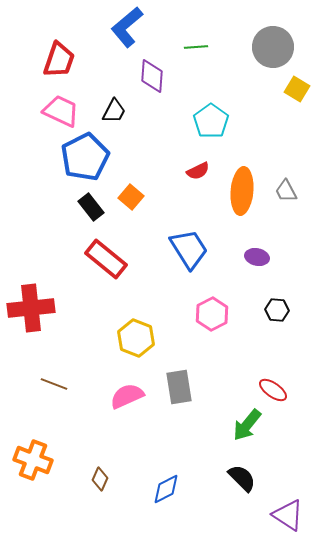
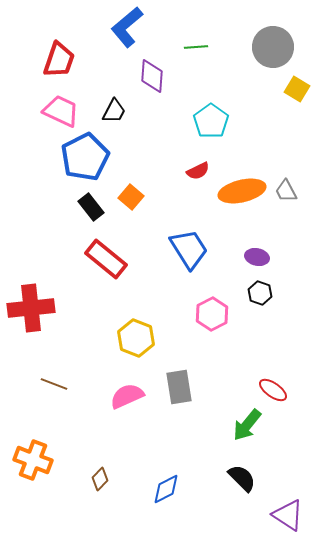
orange ellipse: rotated 72 degrees clockwise
black hexagon: moved 17 px left, 17 px up; rotated 15 degrees clockwise
brown diamond: rotated 20 degrees clockwise
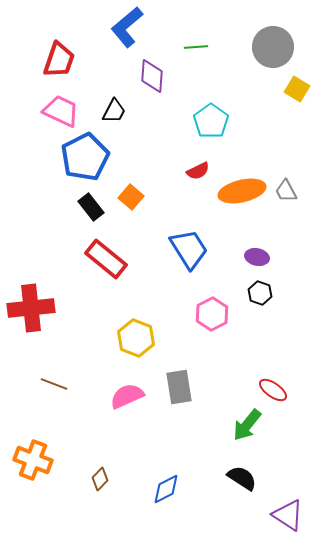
black semicircle: rotated 12 degrees counterclockwise
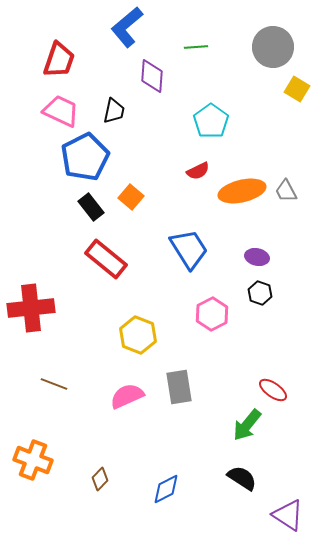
black trapezoid: rotated 16 degrees counterclockwise
yellow hexagon: moved 2 px right, 3 px up
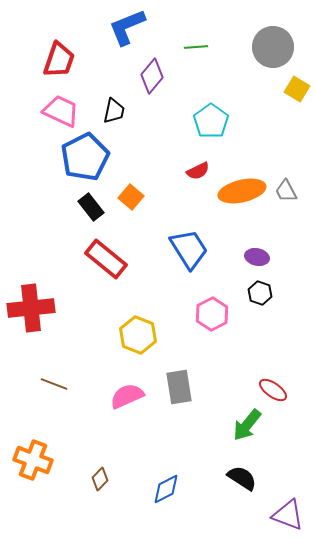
blue L-shape: rotated 18 degrees clockwise
purple diamond: rotated 36 degrees clockwise
purple triangle: rotated 12 degrees counterclockwise
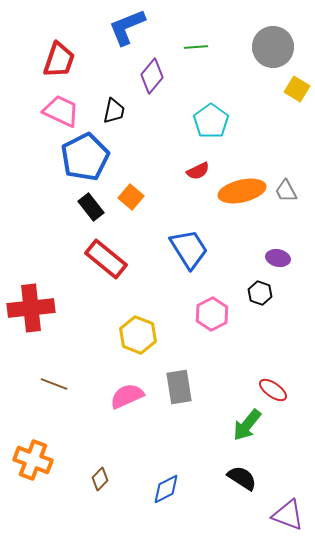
purple ellipse: moved 21 px right, 1 px down
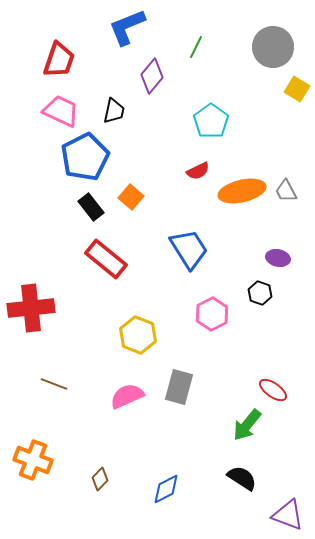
green line: rotated 60 degrees counterclockwise
gray rectangle: rotated 24 degrees clockwise
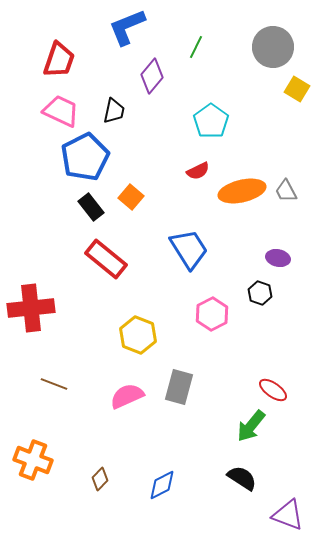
green arrow: moved 4 px right, 1 px down
blue diamond: moved 4 px left, 4 px up
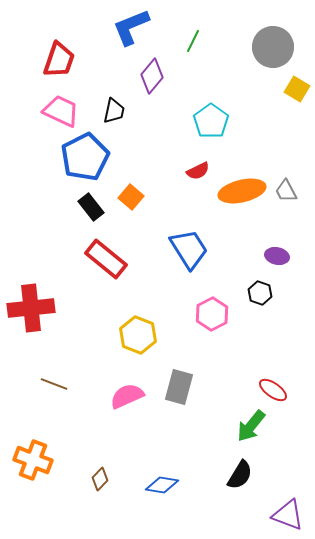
blue L-shape: moved 4 px right
green line: moved 3 px left, 6 px up
purple ellipse: moved 1 px left, 2 px up
black semicircle: moved 2 px left, 3 px up; rotated 88 degrees clockwise
blue diamond: rotated 36 degrees clockwise
